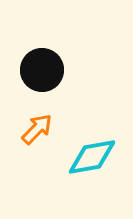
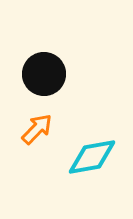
black circle: moved 2 px right, 4 px down
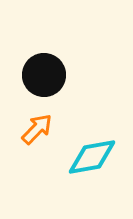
black circle: moved 1 px down
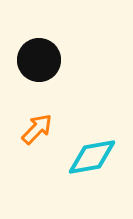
black circle: moved 5 px left, 15 px up
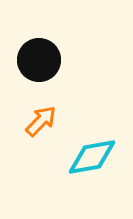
orange arrow: moved 4 px right, 8 px up
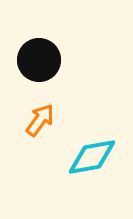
orange arrow: moved 1 px left, 1 px up; rotated 8 degrees counterclockwise
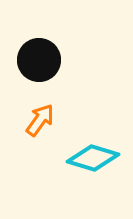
cyan diamond: moved 1 px right, 1 px down; rotated 27 degrees clockwise
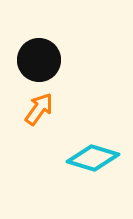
orange arrow: moved 1 px left, 11 px up
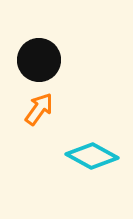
cyan diamond: moved 1 px left, 2 px up; rotated 12 degrees clockwise
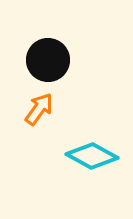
black circle: moved 9 px right
